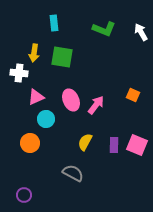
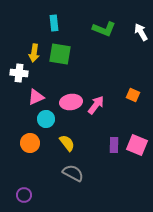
green square: moved 2 px left, 3 px up
pink ellipse: moved 2 px down; rotated 75 degrees counterclockwise
yellow semicircle: moved 18 px left, 1 px down; rotated 114 degrees clockwise
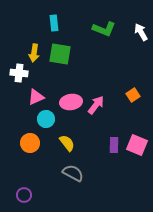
orange square: rotated 32 degrees clockwise
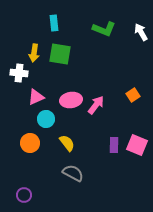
pink ellipse: moved 2 px up
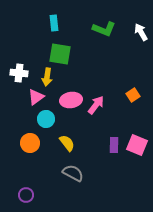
yellow arrow: moved 13 px right, 24 px down
pink triangle: rotated 12 degrees counterclockwise
purple circle: moved 2 px right
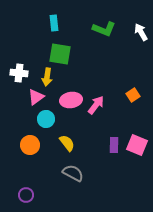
orange circle: moved 2 px down
